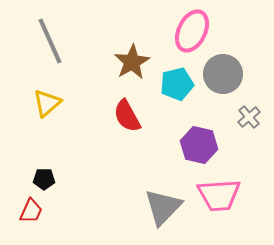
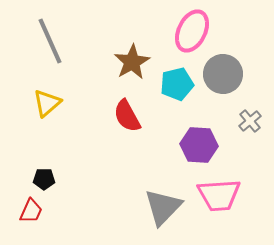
gray cross: moved 1 px right, 4 px down
purple hexagon: rotated 9 degrees counterclockwise
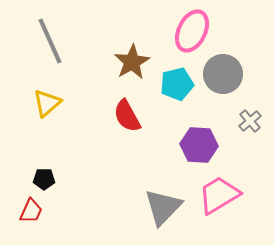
pink trapezoid: rotated 153 degrees clockwise
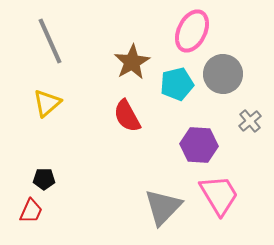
pink trapezoid: rotated 90 degrees clockwise
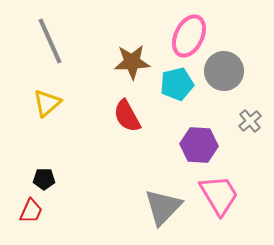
pink ellipse: moved 3 px left, 5 px down
brown star: rotated 27 degrees clockwise
gray circle: moved 1 px right, 3 px up
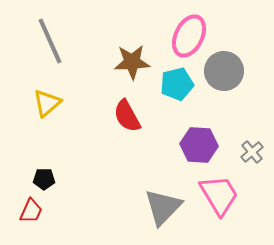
gray cross: moved 2 px right, 31 px down
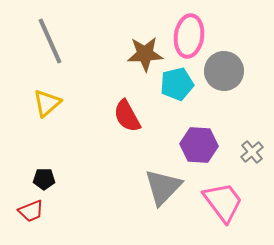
pink ellipse: rotated 18 degrees counterclockwise
brown star: moved 13 px right, 8 px up
pink trapezoid: moved 4 px right, 7 px down; rotated 6 degrees counterclockwise
gray triangle: moved 20 px up
red trapezoid: rotated 44 degrees clockwise
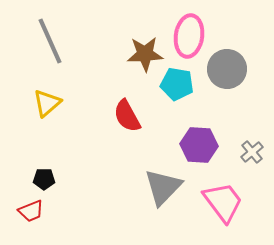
gray circle: moved 3 px right, 2 px up
cyan pentagon: rotated 24 degrees clockwise
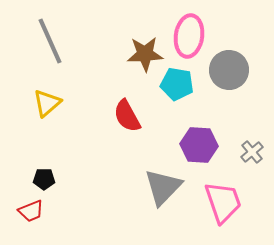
gray circle: moved 2 px right, 1 px down
pink trapezoid: rotated 18 degrees clockwise
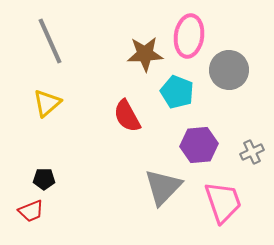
cyan pentagon: moved 8 px down; rotated 12 degrees clockwise
purple hexagon: rotated 9 degrees counterclockwise
gray cross: rotated 15 degrees clockwise
